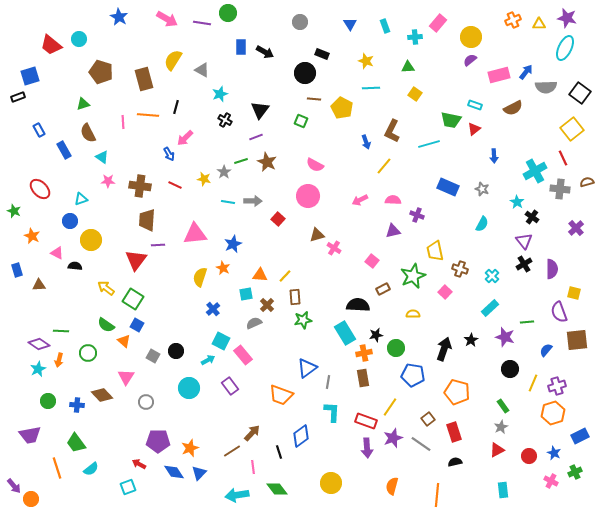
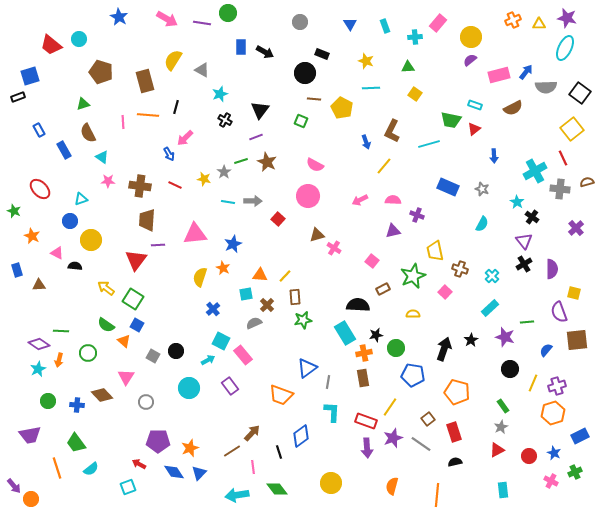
brown rectangle at (144, 79): moved 1 px right, 2 px down
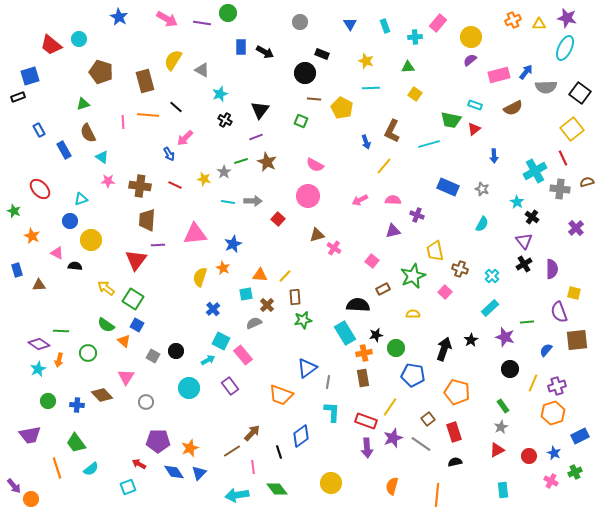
black line at (176, 107): rotated 64 degrees counterclockwise
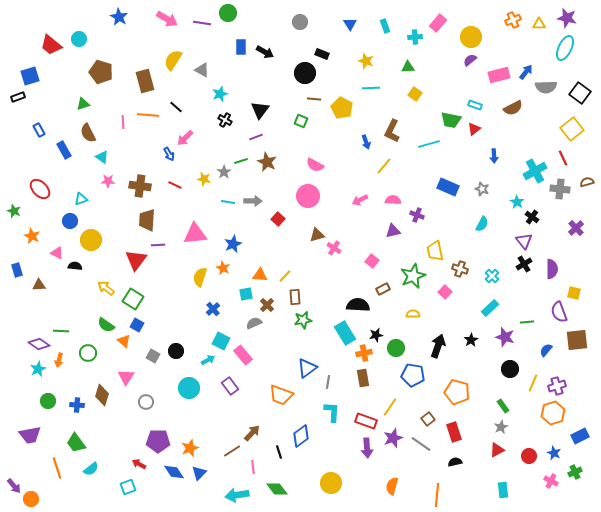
black arrow at (444, 349): moved 6 px left, 3 px up
brown diamond at (102, 395): rotated 60 degrees clockwise
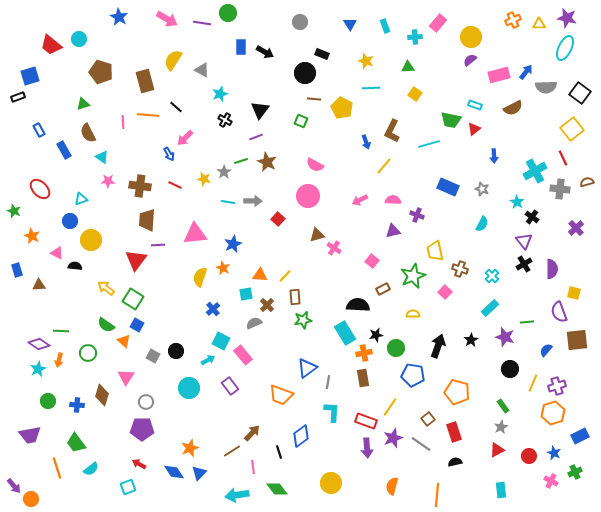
purple pentagon at (158, 441): moved 16 px left, 12 px up
cyan rectangle at (503, 490): moved 2 px left
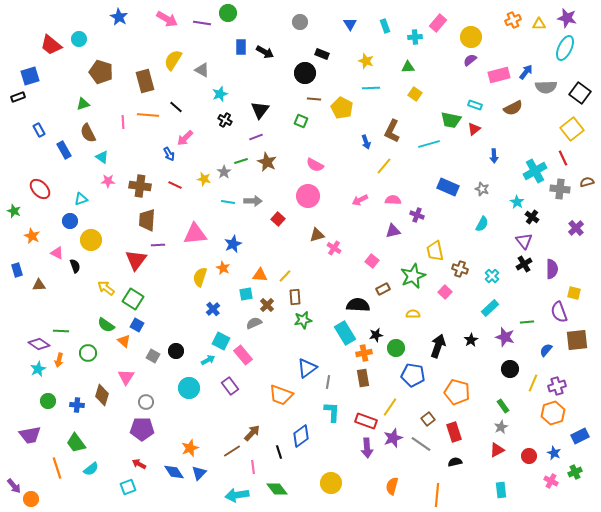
black semicircle at (75, 266): rotated 64 degrees clockwise
